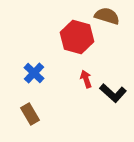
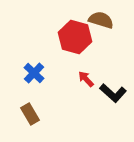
brown semicircle: moved 6 px left, 4 px down
red hexagon: moved 2 px left
red arrow: rotated 24 degrees counterclockwise
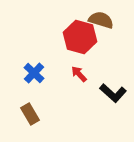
red hexagon: moved 5 px right
red arrow: moved 7 px left, 5 px up
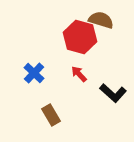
brown rectangle: moved 21 px right, 1 px down
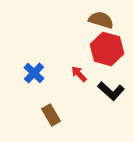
red hexagon: moved 27 px right, 12 px down
black L-shape: moved 2 px left, 2 px up
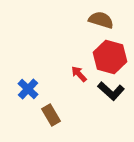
red hexagon: moved 3 px right, 8 px down
blue cross: moved 6 px left, 16 px down
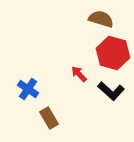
brown semicircle: moved 1 px up
red hexagon: moved 3 px right, 4 px up
blue cross: rotated 10 degrees counterclockwise
brown rectangle: moved 2 px left, 3 px down
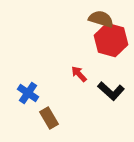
red hexagon: moved 2 px left, 13 px up
blue cross: moved 4 px down
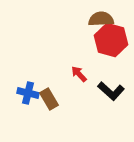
brown semicircle: rotated 20 degrees counterclockwise
blue cross: rotated 20 degrees counterclockwise
brown rectangle: moved 19 px up
